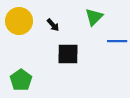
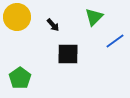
yellow circle: moved 2 px left, 4 px up
blue line: moved 2 px left; rotated 36 degrees counterclockwise
green pentagon: moved 1 px left, 2 px up
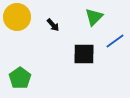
black square: moved 16 px right
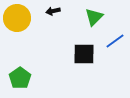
yellow circle: moved 1 px down
black arrow: moved 14 px up; rotated 120 degrees clockwise
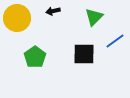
green pentagon: moved 15 px right, 21 px up
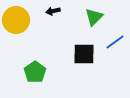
yellow circle: moved 1 px left, 2 px down
blue line: moved 1 px down
green pentagon: moved 15 px down
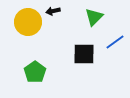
yellow circle: moved 12 px right, 2 px down
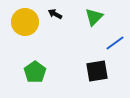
black arrow: moved 2 px right, 3 px down; rotated 40 degrees clockwise
yellow circle: moved 3 px left
blue line: moved 1 px down
black square: moved 13 px right, 17 px down; rotated 10 degrees counterclockwise
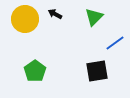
yellow circle: moved 3 px up
green pentagon: moved 1 px up
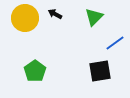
yellow circle: moved 1 px up
black square: moved 3 px right
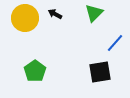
green triangle: moved 4 px up
blue line: rotated 12 degrees counterclockwise
black square: moved 1 px down
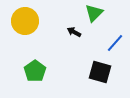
black arrow: moved 19 px right, 18 px down
yellow circle: moved 3 px down
black square: rotated 25 degrees clockwise
